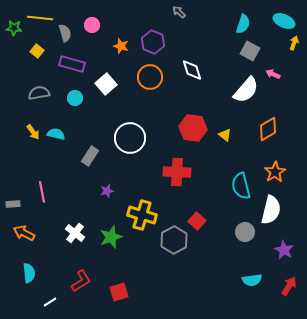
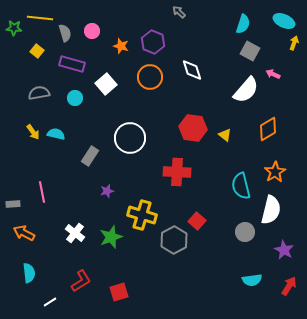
pink circle at (92, 25): moved 6 px down
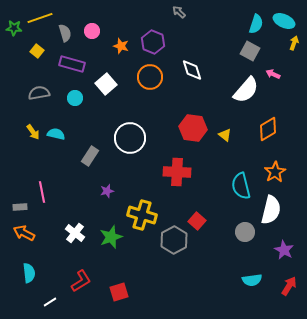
yellow line at (40, 18): rotated 25 degrees counterclockwise
cyan semicircle at (243, 24): moved 13 px right
gray rectangle at (13, 204): moved 7 px right, 3 px down
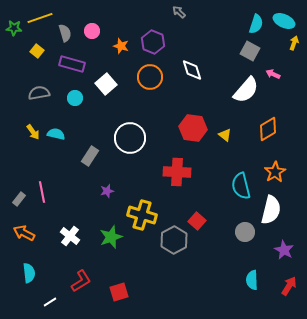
gray rectangle at (20, 207): moved 1 px left, 8 px up; rotated 48 degrees counterclockwise
white cross at (75, 233): moved 5 px left, 3 px down
cyan semicircle at (252, 280): rotated 96 degrees clockwise
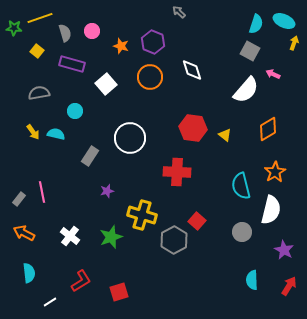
cyan circle at (75, 98): moved 13 px down
gray circle at (245, 232): moved 3 px left
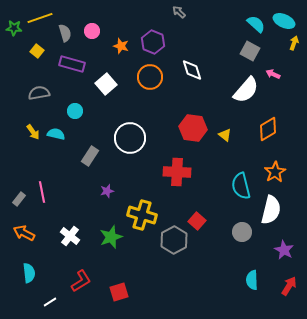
cyan semicircle at (256, 24): rotated 66 degrees counterclockwise
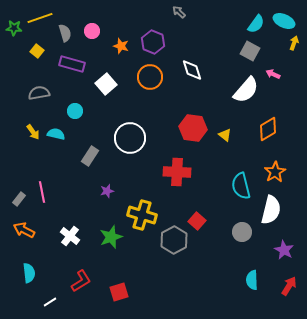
cyan semicircle at (256, 24): rotated 84 degrees clockwise
orange arrow at (24, 233): moved 3 px up
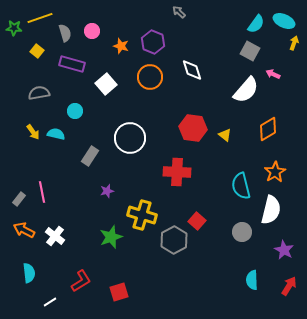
white cross at (70, 236): moved 15 px left
